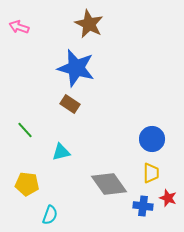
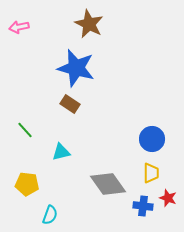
pink arrow: rotated 30 degrees counterclockwise
gray diamond: moved 1 px left
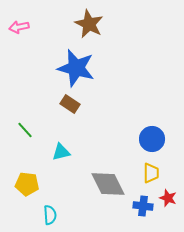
gray diamond: rotated 9 degrees clockwise
cyan semicircle: rotated 24 degrees counterclockwise
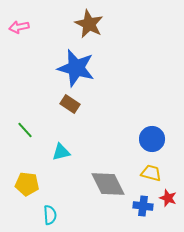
yellow trapezoid: rotated 75 degrees counterclockwise
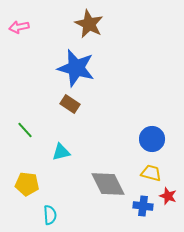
red star: moved 2 px up
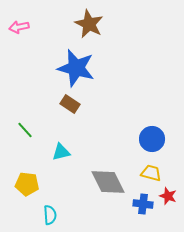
gray diamond: moved 2 px up
blue cross: moved 2 px up
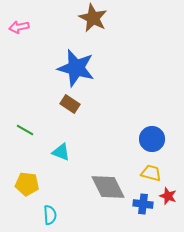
brown star: moved 4 px right, 6 px up
green line: rotated 18 degrees counterclockwise
cyan triangle: rotated 36 degrees clockwise
gray diamond: moved 5 px down
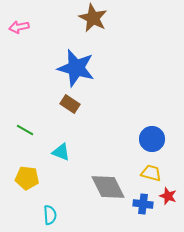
yellow pentagon: moved 6 px up
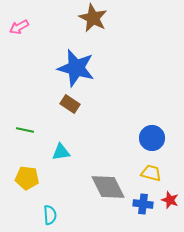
pink arrow: rotated 18 degrees counterclockwise
green line: rotated 18 degrees counterclockwise
blue circle: moved 1 px up
cyan triangle: rotated 30 degrees counterclockwise
red star: moved 2 px right, 4 px down
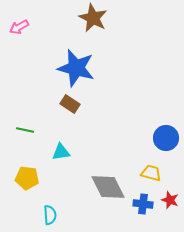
blue circle: moved 14 px right
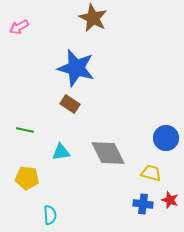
gray diamond: moved 34 px up
